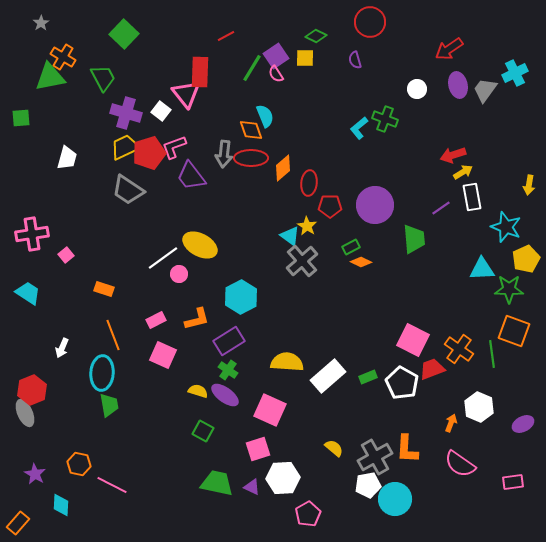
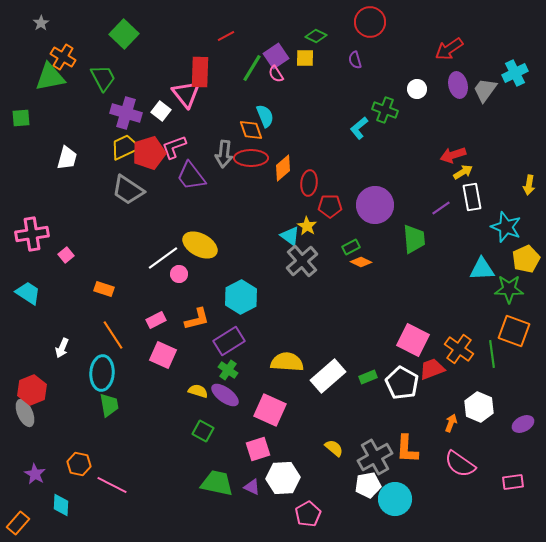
green cross at (385, 119): moved 9 px up
orange line at (113, 335): rotated 12 degrees counterclockwise
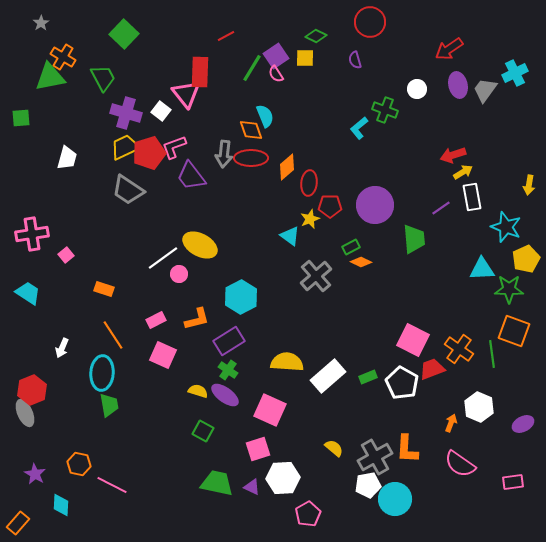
orange diamond at (283, 168): moved 4 px right, 1 px up
yellow star at (307, 226): moved 3 px right, 7 px up; rotated 18 degrees clockwise
gray cross at (302, 261): moved 14 px right, 15 px down
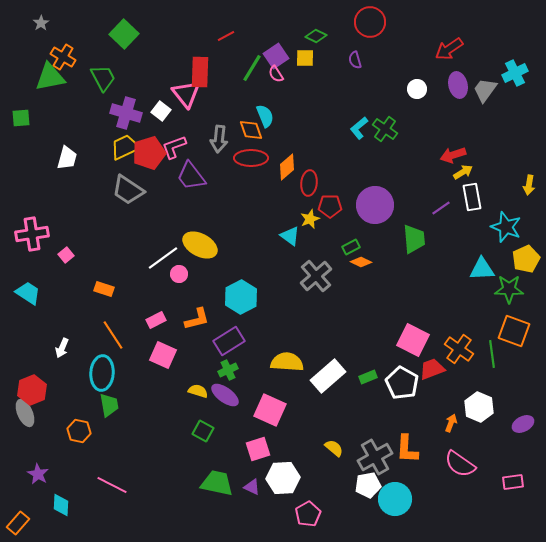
green cross at (385, 110): moved 19 px down; rotated 15 degrees clockwise
gray arrow at (224, 154): moved 5 px left, 15 px up
green cross at (228, 370): rotated 30 degrees clockwise
orange hexagon at (79, 464): moved 33 px up
purple star at (35, 474): moved 3 px right
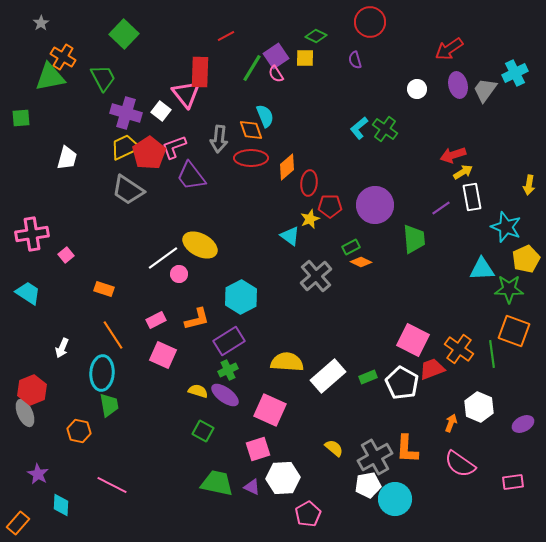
red pentagon at (149, 153): rotated 16 degrees counterclockwise
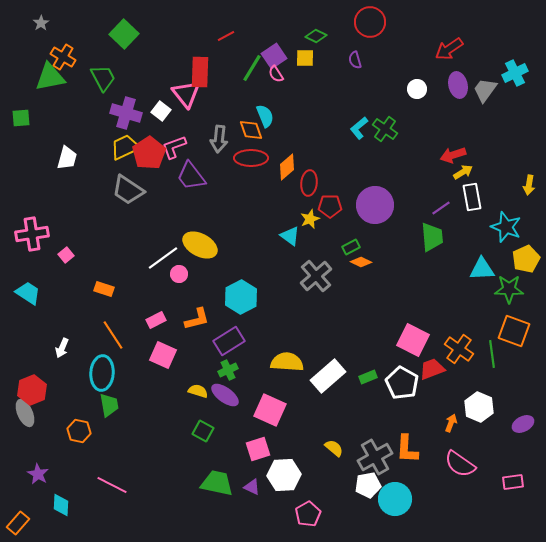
purple square at (276, 56): moved 2 px left
green trapezoid at (414, 239): moved 18 px right, 2 px up
white hexagon at (283, 478): moved 1 px right, 3 px up
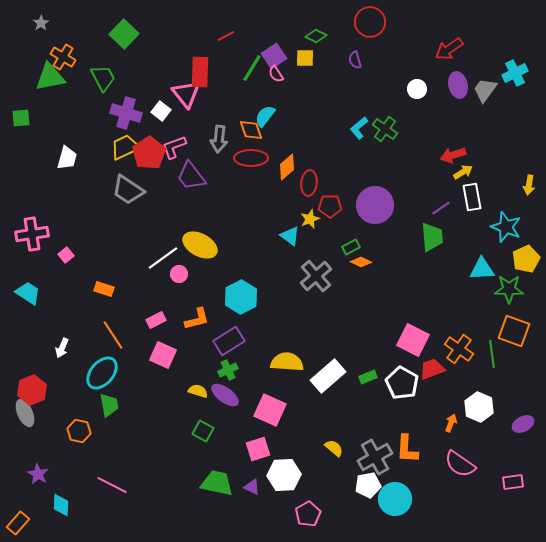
cyan semicircle at (265, 116): rotated 120 degrees counterclockwise
cyan ellipse at (102, 373): rotated 36 degrees clockwise
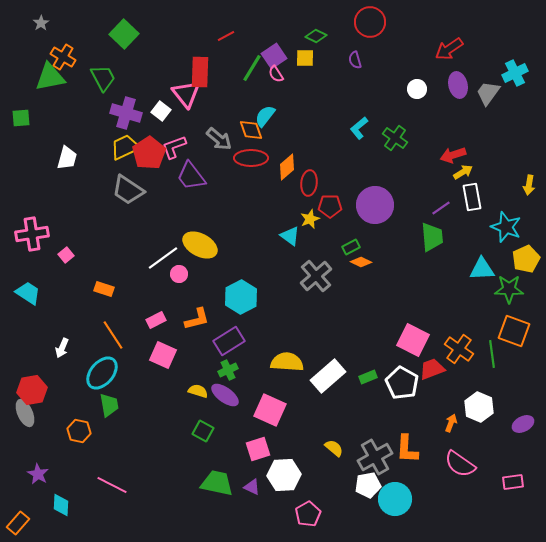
gray trapezoid at (485, 90): moved 3 px right, 3 px down
green cross at (385, 129): moved 10 px right, 9 px down
gray arrow at (219, 139): rotated 56 degrees counterclockwise
red hexagon at (32, 390): rotated 12 degrees clockwise
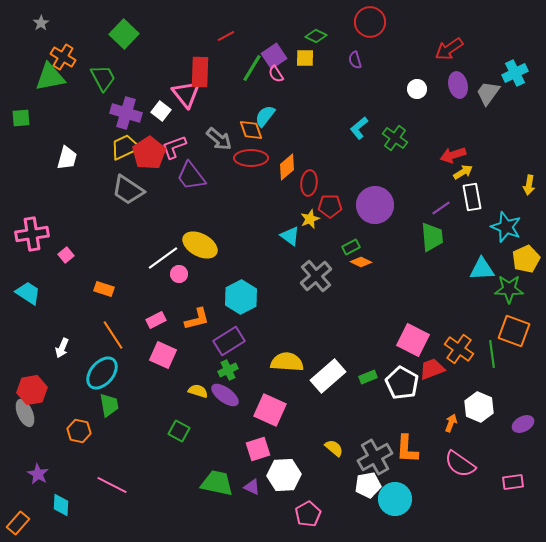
green square at (203, 431): moved 24 px left
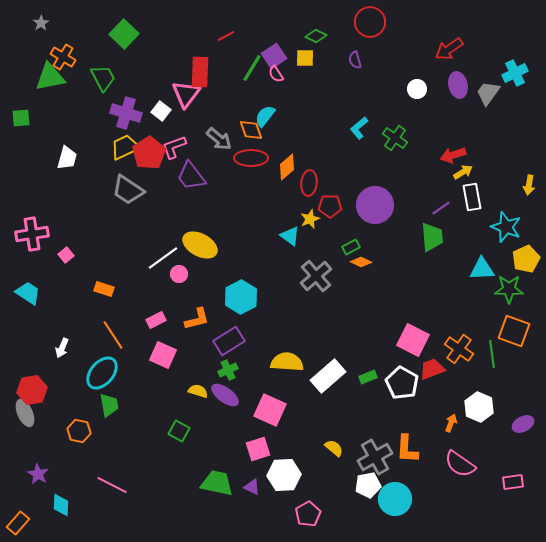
pink triangle at (186, 94): rotated 16 degrees clockwise
